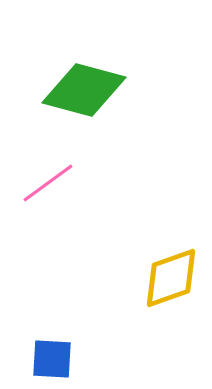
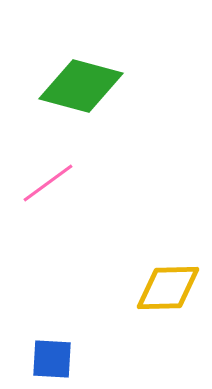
green diamond: moved 3 px left, 4 px up
yellow diamond: moved 3 px left, 10 px down; rotated 18 degrees clockwise
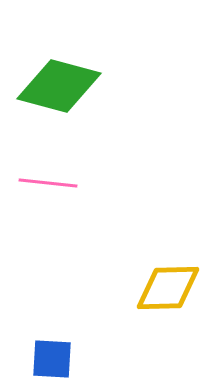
green diamond: moved 22 px left
pink line: rotated 42 degrees clockwise
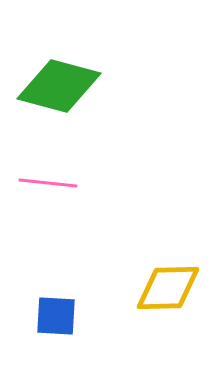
blue square: moved 4 px right, 43 px up
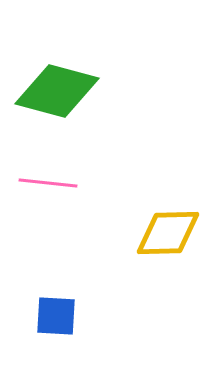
green diamond: moved 2 px left, 5 px down
yellow diamond: moved 55 px up
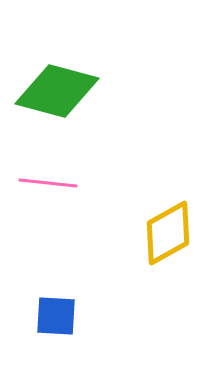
yellow diamond: rotated 28 degrees counterclockwise
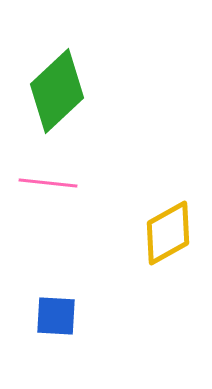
green diamond: rotated 58 degrees counterclockwise
